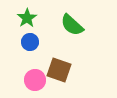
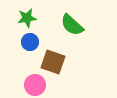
green star: rotated 24 degrees clockwise
brown square: moved 6 px left, 8 px up
pink circle: moved 5 px down
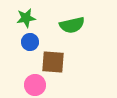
green star: moved 1 px left
green semicircle: rotated 55 degrees counterclockwise
brown square: rotated 15 degrees counterclockwise
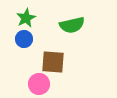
green star: rotated 18 degrees counterclockwise
blue circle: moved 6 px left, 3 px up
pink circle: moved 4 px right, 1 px up
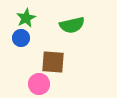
blue circle: moved 3 px left, 1 px up
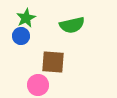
blue circle: moved 2 px up
pink circle: moved 1 px left, 1 px down
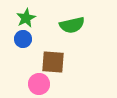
blue circle: moved 2 px right, 3 px down
pink circle: moved 1 px right, 1 px up
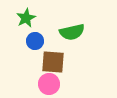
green semicircle: moved 7 px down
blue circle: moved 12 px right, 2 px down
pink circle: moved 10 px right
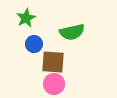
blue circle: moved 1 px left, 3 px down
pink circle: moved 5 px right
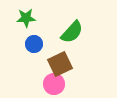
green star: rotated 24 degrees clockwise
green semicircle: rotated 35 degrees counterclockwise
brown square: moved 7 px right, 2 px down; rotated 30 degrees counterclockwise
